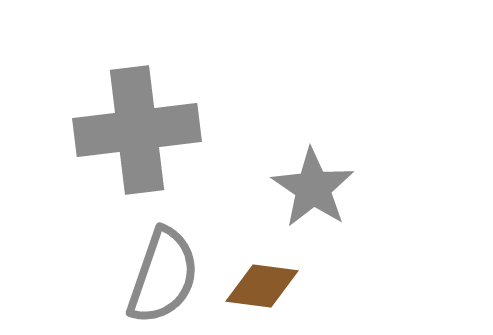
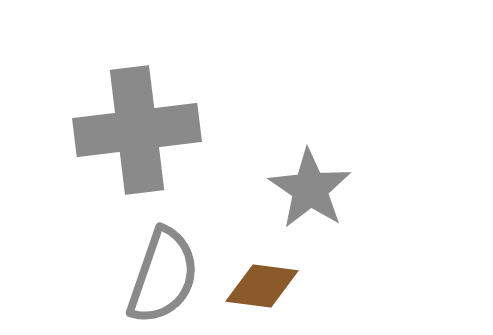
gray star: moved 3 px left, 1 px down
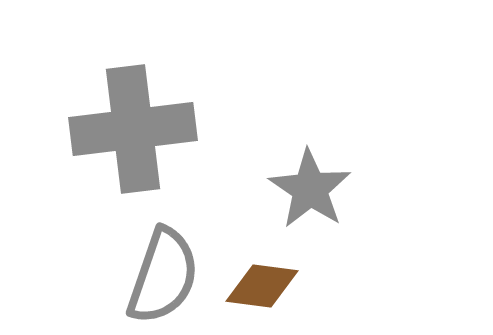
gray cross: moved 4 px left, 1 px up
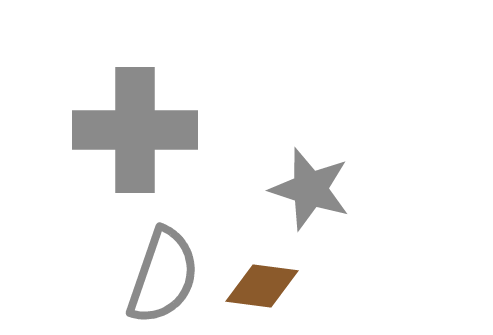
gray cross: moved 2 px right, 1 px down; rotated 7 degrees clockwise
gray star: rotated 16 degrees counterclockwise
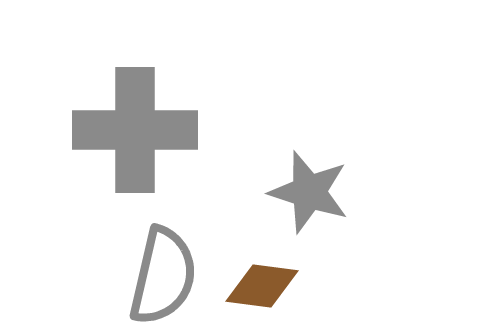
gray star: moved 1 px left, 3 px down
gray semicircle: rotated 6 degrees counterclockwise
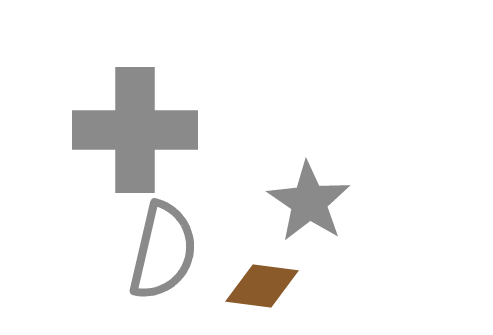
gray star: moved 10 px down; rotated 16 degrees clockwise
gray semicircle: moved 25 px up
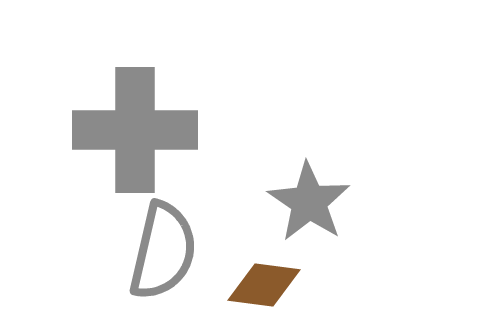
brown diamond: moved 2 px right, 1 px up
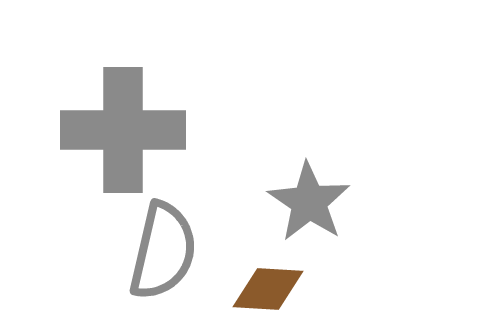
gray cross: moved 12 px left
brown diamond: moved 4 px right, 4 px down; rotated 4 degrees counterclockwise
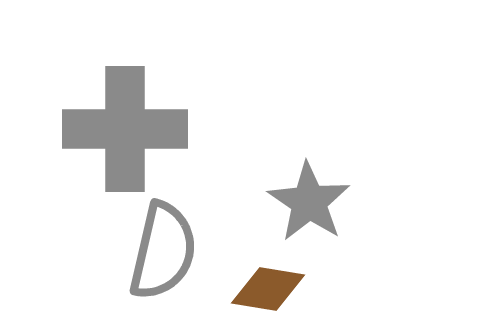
gray cross: moved 2 px right, 1 px up
brown diamond: rotated 6 degrees clockwise
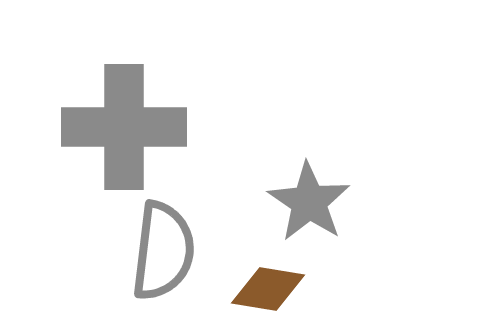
gray cross: moved 1 px left, 2 px up
gray semicircle: rotated 6 degrees counterclockwise
